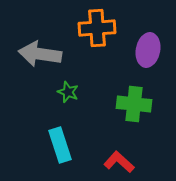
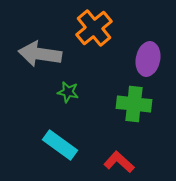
orange cross: moved 3 px left; rotated 36 degrees counterclockwise
purple ellipse: moved 9 px down
green star: rotated 10 degrees counterclockwise
cyan rectangle: rotated 36 degrees counterclockwise
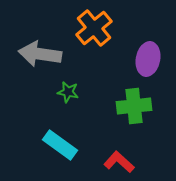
green cross: moved 2 px down; rotated 12 degrees counterclockwise
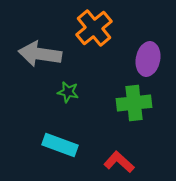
green cross: moved 3 px up
cyan rectangle: rotated 16 degrees counterclockwise
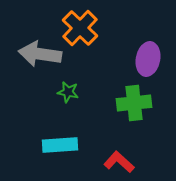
orange cross: moved 14 px left; rotated 6 degrees counterclockwise
cyan rectangle: rotated 24 degrees counterclockwise
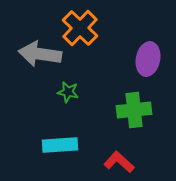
green cross: moved 7 px down
